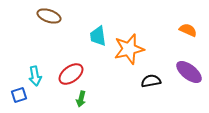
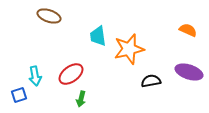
purple ellipse: rotated 20 degrees counterclockwise
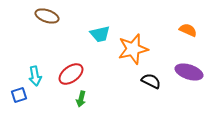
brown ellipse: moved 2 px left
cyan trapezoid: moved 2 px right, 2 px up; rotated 95 degrees counterclockwise
orange star: moved 4 px right
black semicircle: rotated 36 degrees clockwise
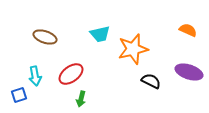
brown ellipse: moved 2 px left, 21 px down
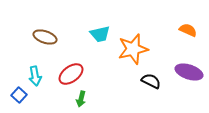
blue square: rotated 28 degrees counterclockwise
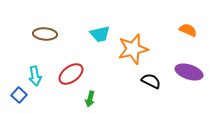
brown ellipse: moved 3 px up; rotated 15 degrees counterclockwise
green arrow: moved 9 px right
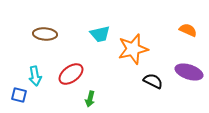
black semicircle: moved 2 px right
blue square: rotated 28 degrees counterclockwise
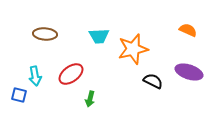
cyan trapezoid: moved 1 px left, 2 px down; rotated 10 degrees clockwise
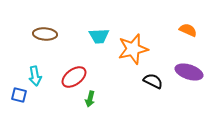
red ellipse: moved 3 px right, 3 px down
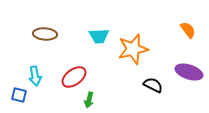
orange semicircle: rotated 30 degrees clockwise
black semicircle: moved 4 px down
green arrow: moved 1 px left, 1 px down
